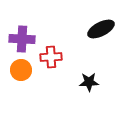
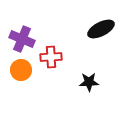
purple cross: rotated 20 degrees clockwise
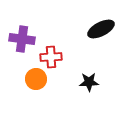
purple cross: rotated 15 degrees counterclockwise
orange circle: moved 15 px right, 9 px down
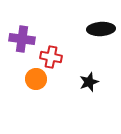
black ellipse: rotated 24 degrees clockwise
red cross: rotated 15 degrees clockwise
black star: rotated 18 degrees counterclockwise
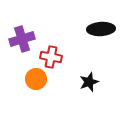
purple cross: rotated 25 degrees counterclockwise
